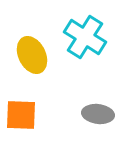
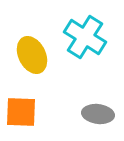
orange square: moved 3 px up
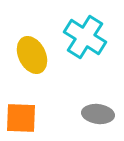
orange square: moved 6 px down
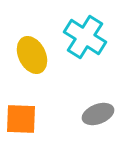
gray ellipse: rotated 28 degrees counterclockwise
orange square: moved 1 px down
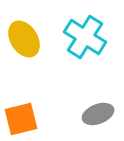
yellow ellipse: moved 8 px left, 16 px up; rotated 6 degrees counterclockwise
orange square: rotated 16 degrees counterclockwise
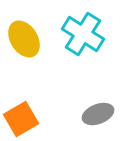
cyan cross: moved 2 px left, 3 px up
orange square: rotated 16 degrees counterclockwise
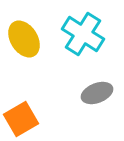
gray ellipse: moved 1 px left, 21 px up
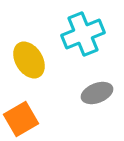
cyan cross: rotated 36 degrees clockwise
yellow ellipse: moved 5 px right, 21 px down
